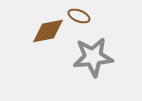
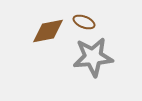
brown ellipse: moved 5 px right, 6 px down
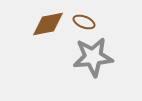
brown diamond: moved 7 px up
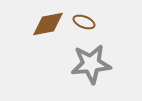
gray star: moved 2 px left, 7 px down
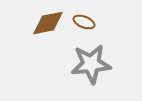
brown diamond: moved 1 px up
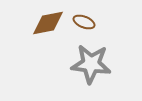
gray star: rotated 12 degrees clockwise
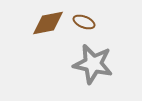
gray star: moved 2 px right; rotated 6 degrees clockwise
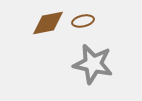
brown ellipse: moved 1 px left, 1 px up; rotated 35 degrees counterclockwise
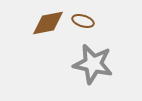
brown ellipse: rotated 30 degrees clockwise
